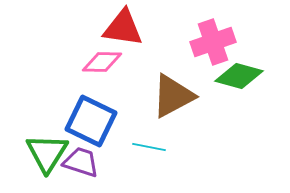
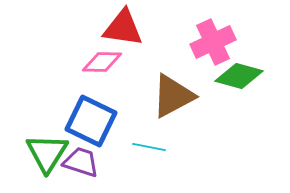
pink cross: rotated 6 degrees counterclockwise
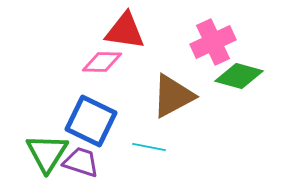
red triangle: moved 2 px right, 3 px down
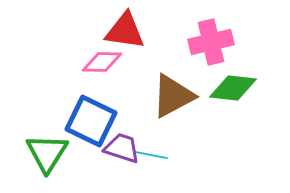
pink cross: moved 2 px left; rotated 12 degrees clockwise
green diamond: moved 6 px left, 12 px down; rotated 9 degrees counterclockwise
cyan line: moved 2 px right, 8 px down
purple trapezoid: moved 41 px right, 14 px up
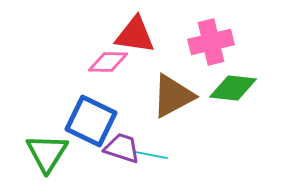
red triangle: moved 10 px right, 4 px down
pink diamond: moved 6 px right
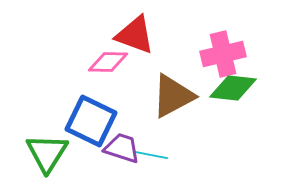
red triangle: rotated 12 degrees clockwise
pink cross: moved 12 px right, 12 px down
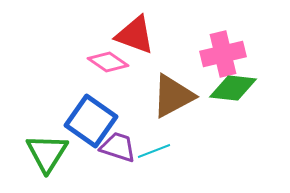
pink diamond: rotated 33 degrees clockwise
blue square: rotated 9 degrees clockwise
purple trapezoid: moved 4 px left, 1 px up
cyan line: moved 3 px right, 4 px up; rotated 32 degrees counterclockwise
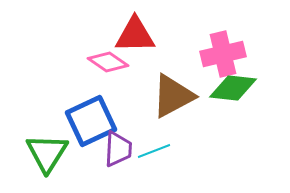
red triangle: rotated 21 degrees counterclockwise
blue square: rotated 30 degrees clockwise
purple trapezoid: moved 2 px down; rotated 75 degrees clockwise
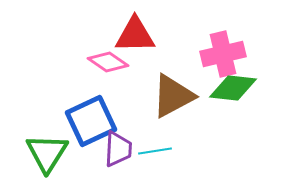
cyan line: moved 1 px right; rotated 12 degrees clockwise
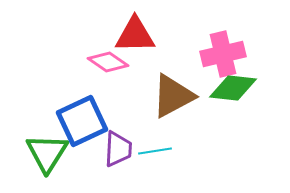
blue square: moved 9 px left
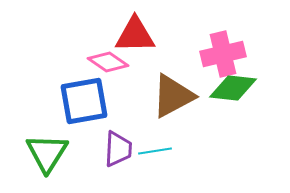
blue square: moved 2 px right, 20 px up; rotated 15 degrees clockwise
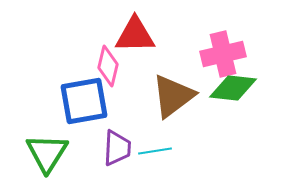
pink diamond: moved 4 px down; rotated 69 degrees clockwise
brown triangle: rotated 9 degrees counterclockwise
purple trapezoid: moved 1 px left, 1 px up
